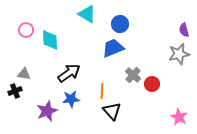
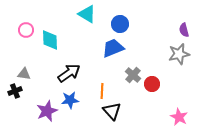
blue star: moved 1 px left, 1 px down
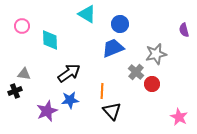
pink circle: moved 4 px left, 4 px up
gray star: moved 23 px left
gray cross: moved 3 px right, 3 px up
